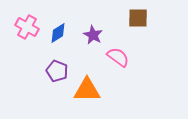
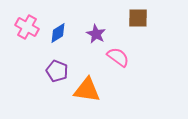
purple star: moved 3 px right, 1 px up
orange triangle: rotated 8 degrees clockwise
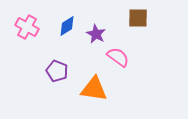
blue diamond: moved 9 px right, 7 px up
orange triangle: moved 7 px right, 1 px up
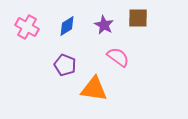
purple star: moved 8 px right, 9 px up
purple pentagon: moved 8 px right, 6 px up
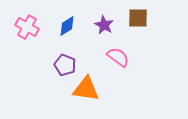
orange triangle: moved 8 px left
